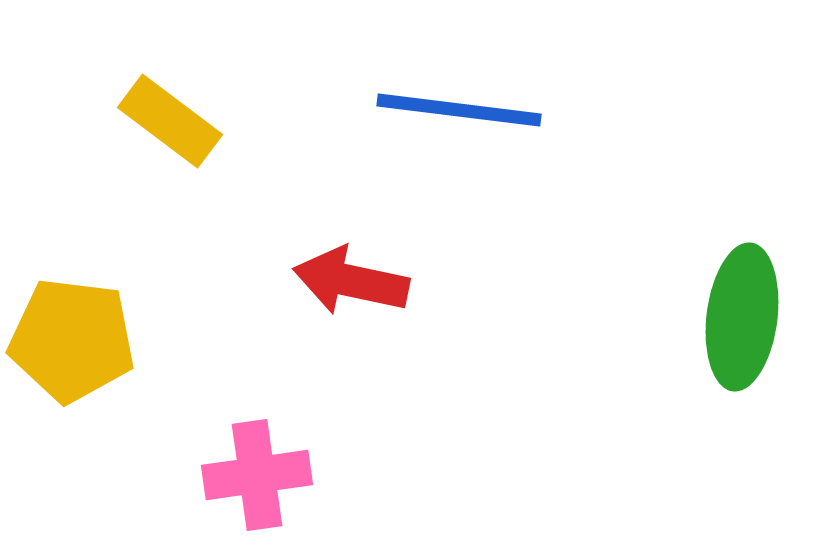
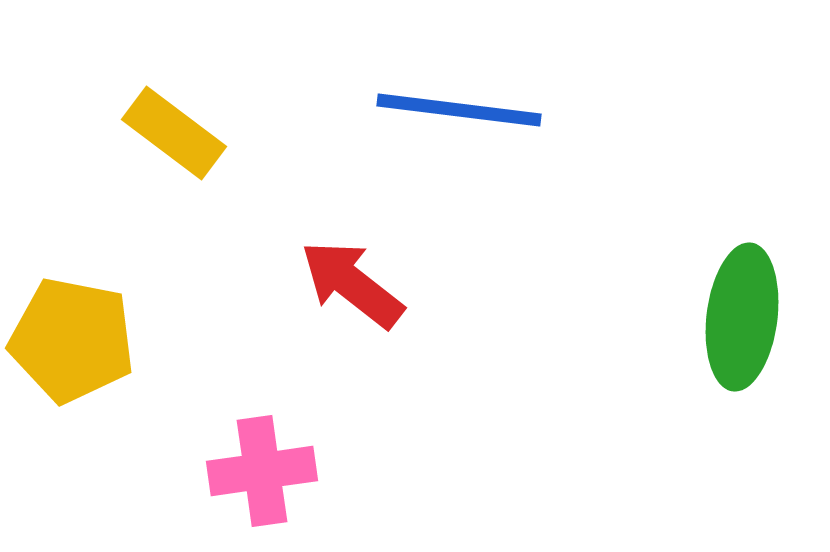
yellow rectangle: moved 4 px right, 12 px down
red arrow: moved 1 px right, 3 px down; rotated 26 degrees clockwise
yellow pentagon: rotated 4 degrees clockwise
pink cross: moved 5 px right, 4 px up
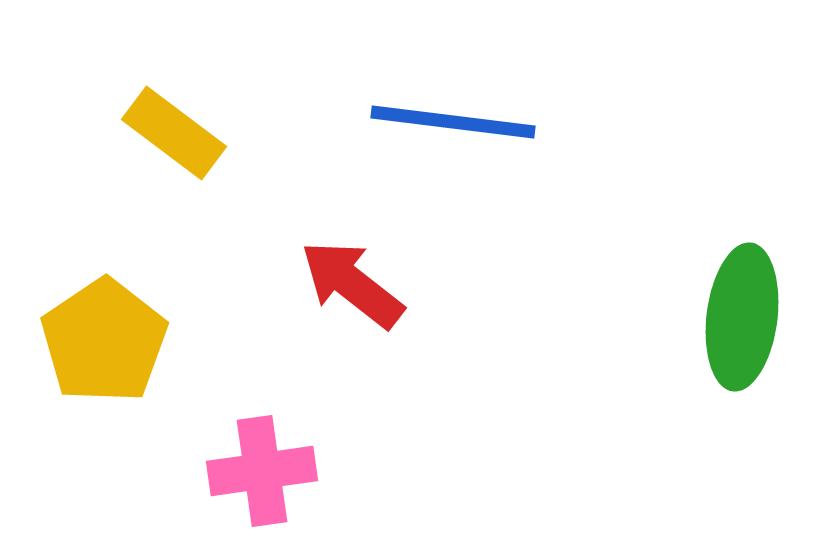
blue line: moved 6 px left, 12 px down
yellow pentagon: moved 32 px right, 1 px down; rotated 27 degrees clockwise
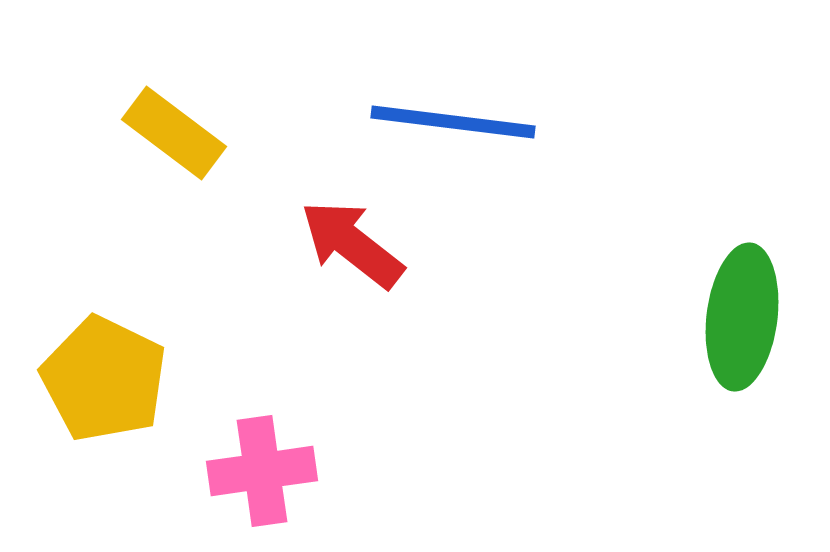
red arrow: moved 40 px up
yellow pentagon: moved 38 px down; rotated 12 degrees counterclockwise
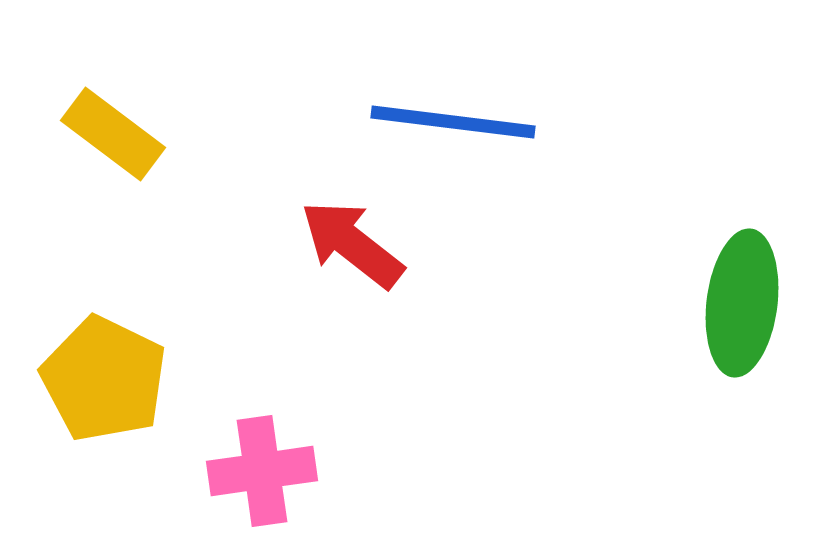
yellow rectangle: moved 61 px left, 1 px down
green ellipse: moved 14 px up
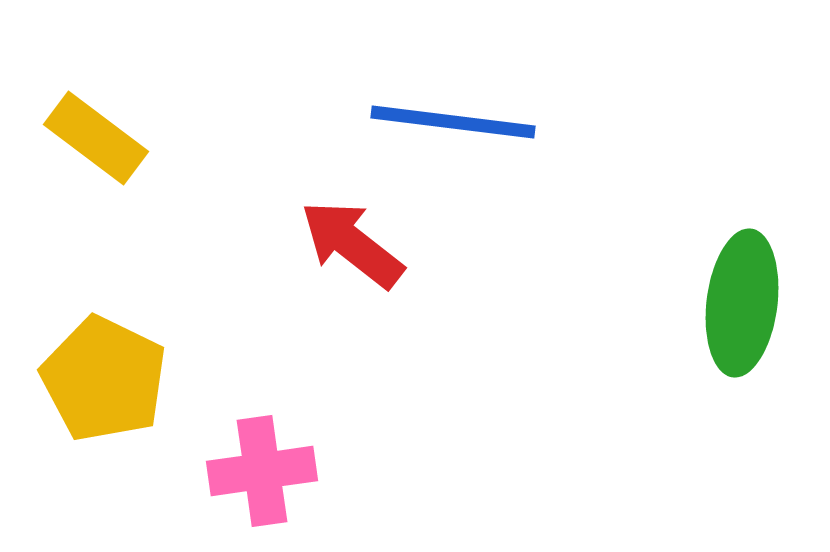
yellow rectangle: moved 17 px left, 4 px down
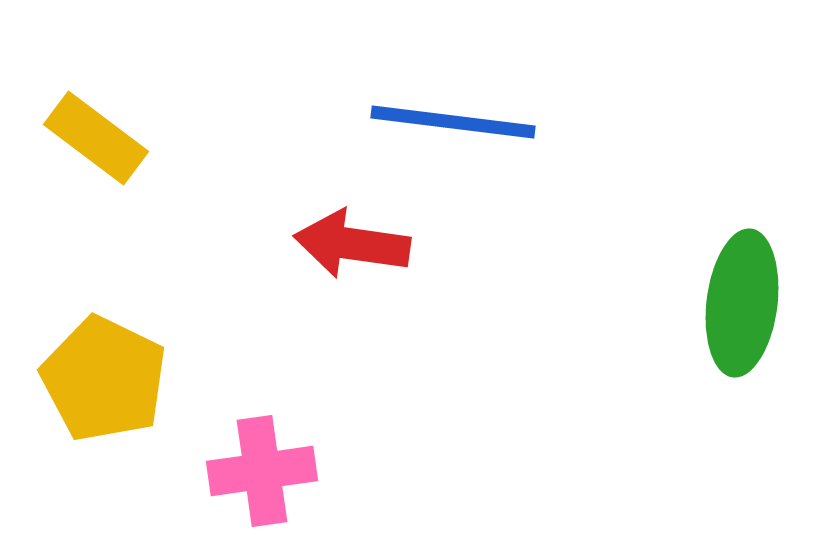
red arrow: rotated 30 degrees counterclockwise
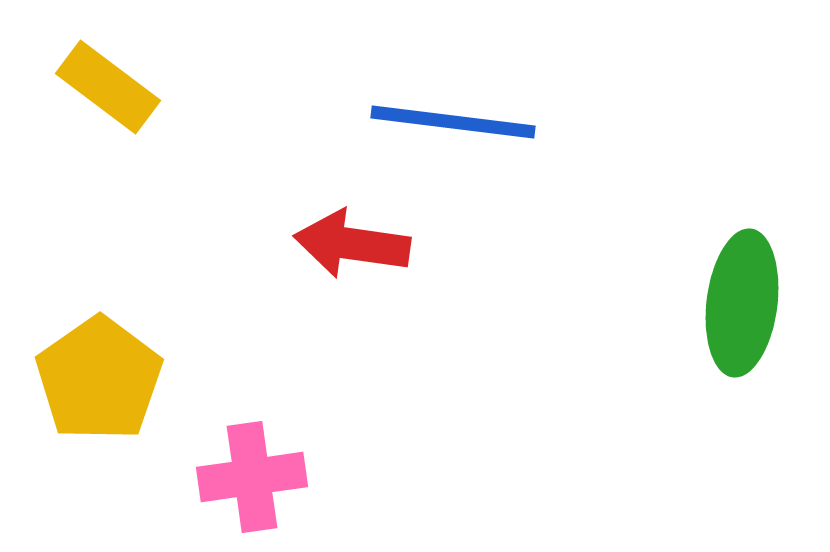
yellow rectangle: moved 12 px right, 51 px up
yellow pentagon: moved 5 px left; rotated 11 degrees clockwise
pink cross: moved 10 px left, 6 px down
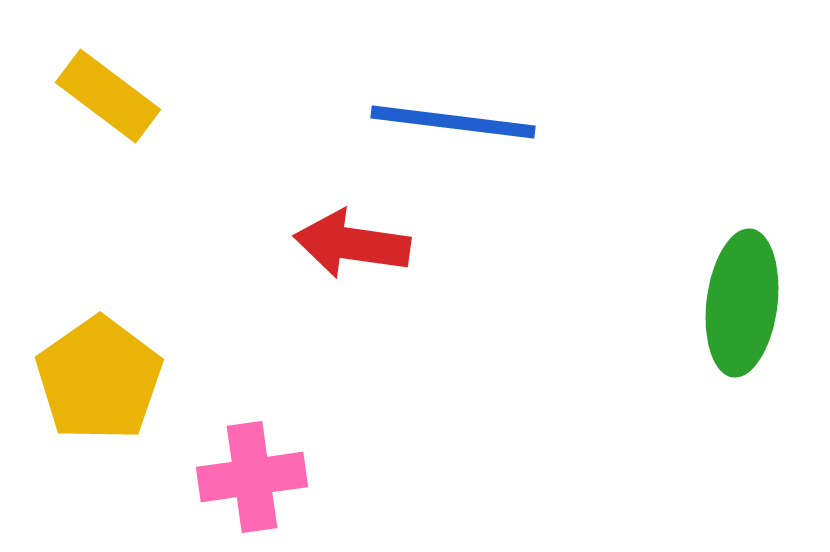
yellow rectangle: moved 9 px down
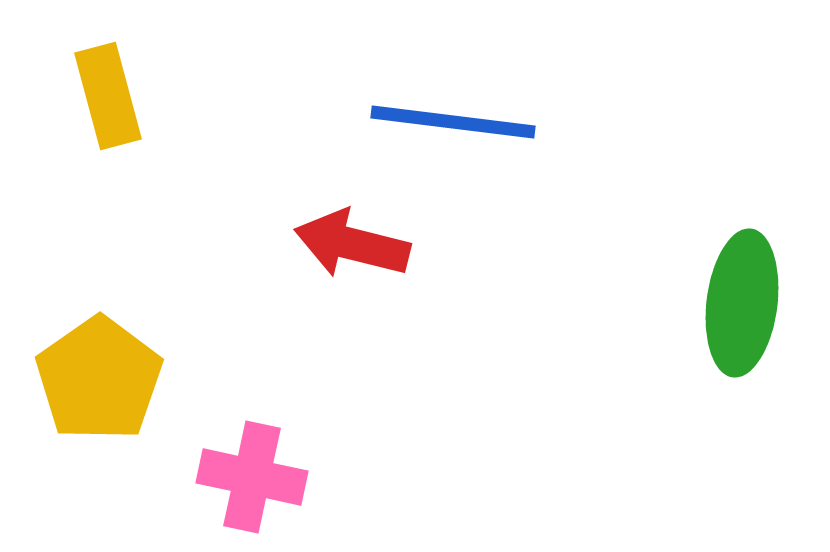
yellow rectangle: rotated 38 degrees clockwise
red arrow: rotated 6 degrees clockwise
pink cross: rotated 20 degrees clockwise
